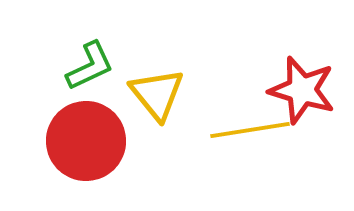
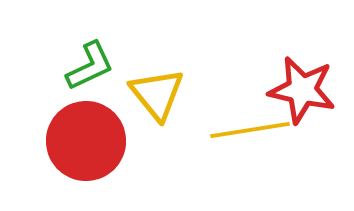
red star: rotated 4 degrees counterclockwise
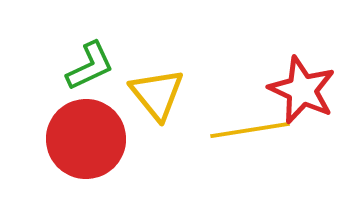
red star: rotated 12 degrees clockwise
red circle: moved 2 px up
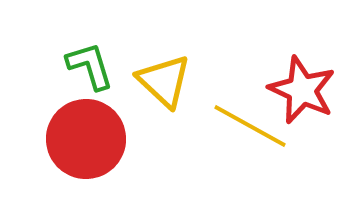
green L-shape: rotated 82 degrees counterclockwise
yellow triangle: moved 7 px right, 13 px up; rotated 8 degrees counterclockwise
yellow line: moved 4 px up; rotated 38 degrees clockwise
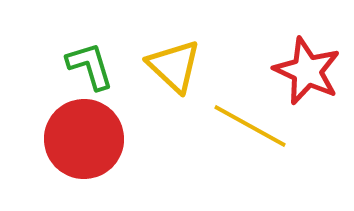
yellow triangle: moved 10 px right, 15 px up
red star: moved 5 px right, 19 px up
red circle: moved 2 px left
